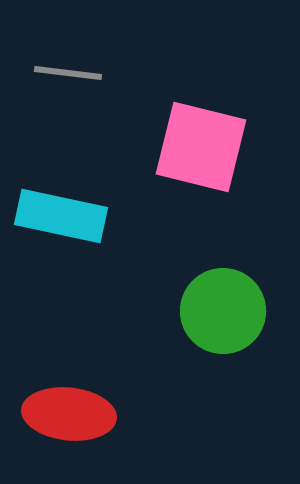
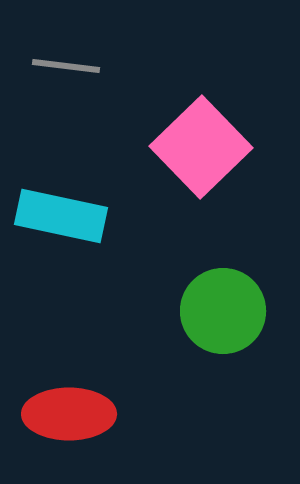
gray line: moved 2 px left, 7 px up
pink square: rotated 32 degrees clockwise
red ellipse: rotated 6 degrees counterclockwise
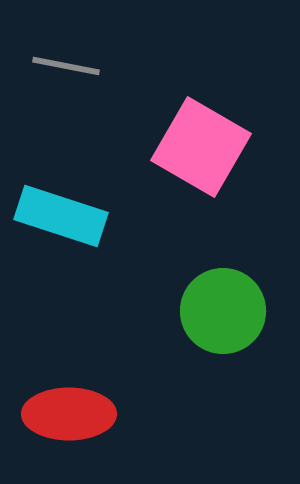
gray line: rotated 4 degrees clockwise
pink square: rotated 16 degrees counterclockwise
cyan rectangle: rotated 6 degrees clockwise
